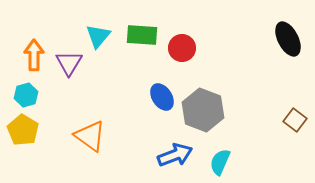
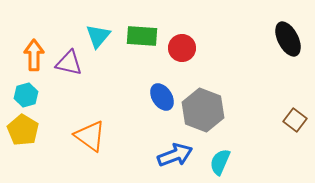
green rectangle: moved 1 px down
purple triangle: rotated 48 degrees counterclockwise
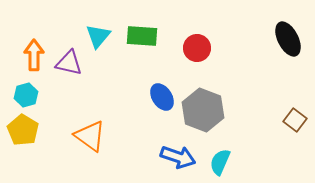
red circle: moved 15 px right
blue arrow: moved 3 px right, 2 px down; rotated 40 degrees clockwise
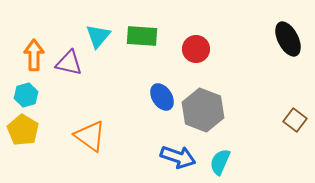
red circle: moved 1 px left, 1 px down
